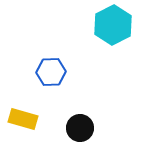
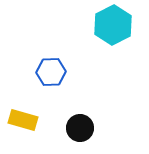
yellow rectangle: moved 1 px down
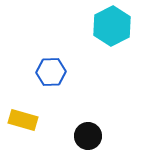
cyan hexagon: moved 1 px left, 1 px down
black circle: moved 8 px right, 8 px down
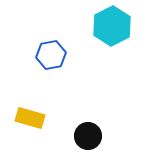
blue hexagon: moved 17 px up; rotated 8 degrees counterclockwise
yellow rectangle: moved 7 px right, 2 px up
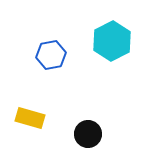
cyan hexagon: moved 15 px down
black circle: moved 2 px up
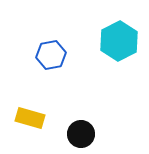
cyan hexagon: moved 7 px right
black circle: moved 7 px left
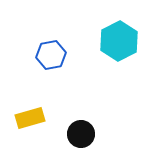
yellow rectangle: rotated 32 degrees counterclockwise
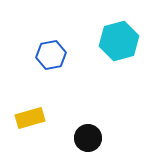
cyan hexagon: rotated 12 degrees clockwise
black circle: moved 7 px right, 4 px down
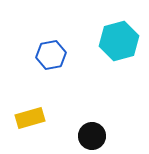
black circle: moved 4 px right, 2 px up
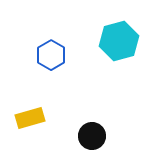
blue hexagon: rotated 20 degrees counterclockwise
